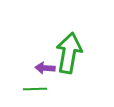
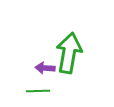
green line: moved 3 px right, 2 px down
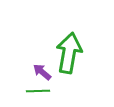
purple arrow: moved 3 px left, 4 px down; rotated 36 degrees clockwise
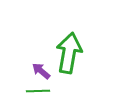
purple arrow: moved 1 px left, 1 px up
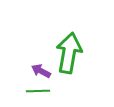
purple arrow: rotated 12 degrees counterclockwise
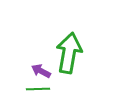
green line: moved 2 px up
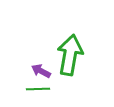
green arrow: moved 1 px right, 2 px down
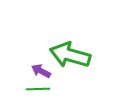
green arrow: rotated 84 degrees counterclockwise
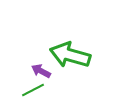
green line: moved 5 px left, 1 px down; rotated 25 degrees counterclockwise
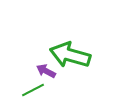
purple arrow: moved 5 px right
